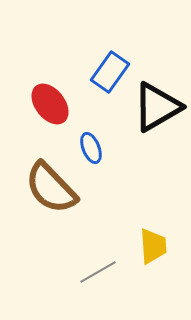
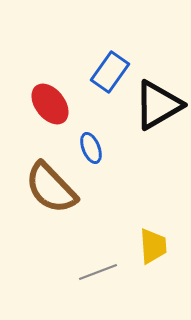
black triangle: moved 1 px right, 2 px up
gray line: rotated 9 degrees clockwise
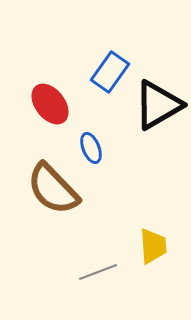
brown semicircle: moved 2 px right, 1 px down
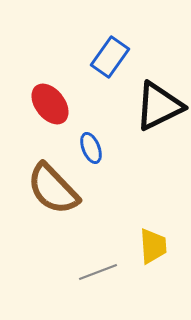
blue rectangle: moved 15 px up
black triangle: moved 1 px right, 1 px down; rotated 4 degrees clockwise
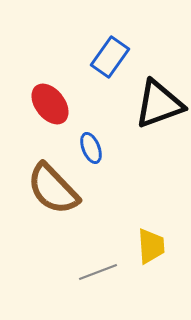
black triangle: moved 2 px up; rotated 6 degrees clockwise
yellow trapezoid: moved 2 px left
